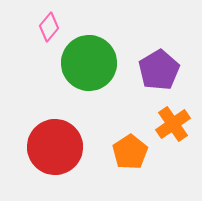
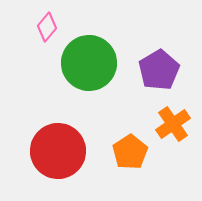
pink diamond: moved 2 px left
red circle: moved 3 px right, 4 px down
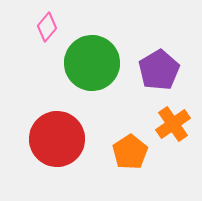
green circle: moved 3 px right
red circle: moved 1 px left, 12 px up
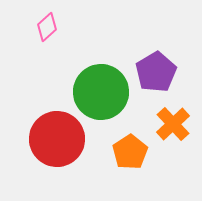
pink diamond: rotated 8 degrees clockwise
green circle: moved 9 px right, 29 px down
purple pentagon: moved 3 px left, 2 px down
orange cross: rotated 8 degrees counterclockwise
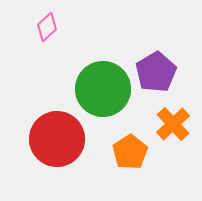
green circle: moved 2 px right, 3 px up
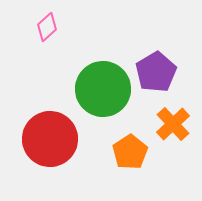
red circle: moved 7 px left
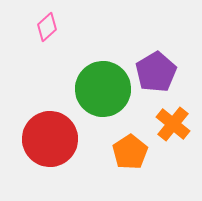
orange cross: rotated 8 degrees counterclockwise
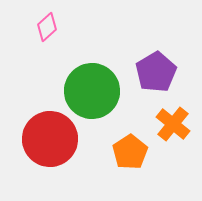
green circle: moved 11 px left, 2 px down
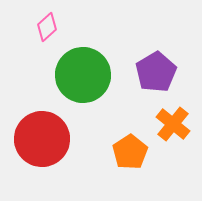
green circle: moved 9 px left, 16 px up
red circle: moved 8 px left
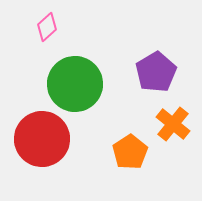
green circle: moved 8 px left, 9 px down
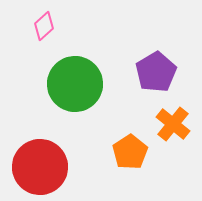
pink diamond: moved 3 px left, 1 px up
red circle: moved 2 px left, 28 px down
